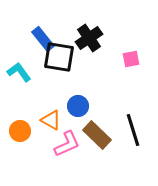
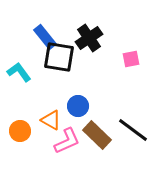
blue rectangle: moved 2 px right, 2 px up
black line: rotated 36 degrees counterclockwise
pink L-shape: moved 3 px up
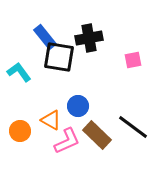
black cross: rotated 24 degrees clockwise
pink square: moved 2 px right, 1 px down
black line: moved 3 px up
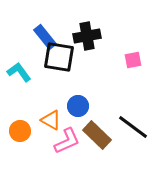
black cross: moved 2 px left, 2 px up
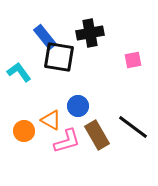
black cross: moved 3 px right, 3 px up
orange circle: moved 4 px right
brown rectangle: rotated 16 degrees clockwise
pink L-shape: rotated 8 degrees clockwise
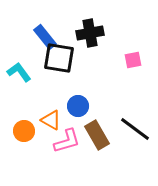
black square: moved 1 px down
black line: moved 2 px right, 2 px down
